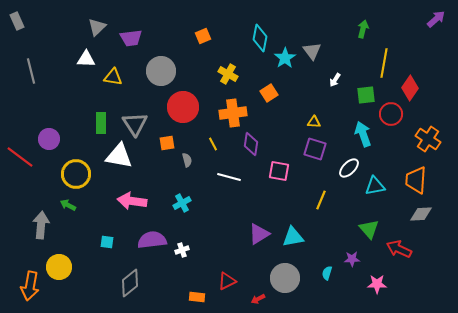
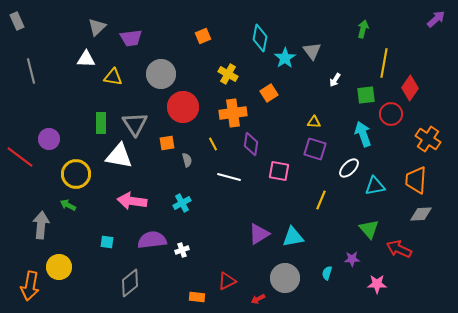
gray circle at (161, 71): moved 3 px down
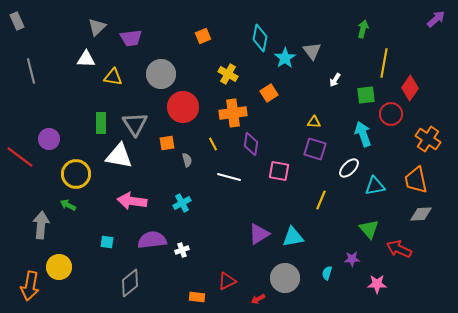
orange trapezoid at (416, 180): rotated 16 degrees counterclockwise
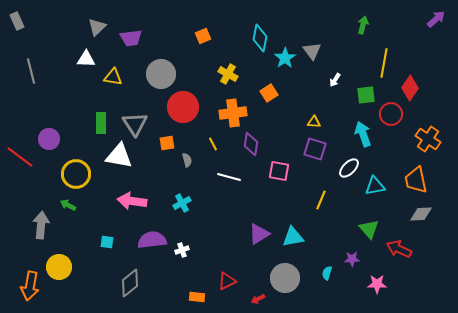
green arrow at (363, 29): moved 4 px up
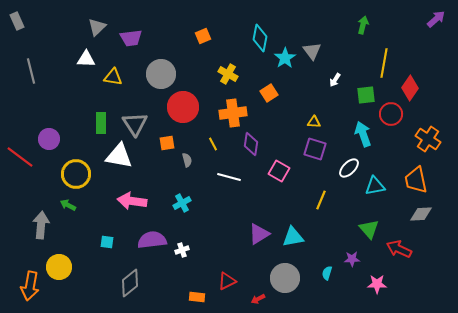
pink square at (279, 171): rotated 20 degrees clockwise
